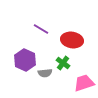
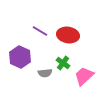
purple line: moved 1 px left, 2 px down
red ellipse: moved 4 px left, 5 px up
purple hexagon: moved 5 px left, 3 px up
pink trapezoid: moved 7 px up; rotated 25 degrees counterclockwise
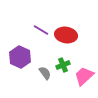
purple line: moved 1 px right, 1 px up
red ellipse: moved 2 px left
green cross: moved 2 px down; rotated 32 degrees clockwise
gray semicircle: rotated 120 degrees counterclockwise
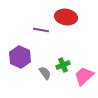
purple line: rotated 21 degrees counterclockwise
red ellipse: moved 18 px up
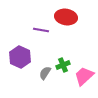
gray semicircle: rotated 112 degrees counterclockwise
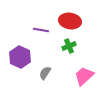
red ellipse: moved 4 px right, 4 px down
green cross: moved 6 px right, 19 px up
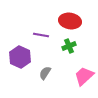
purple line: moved 5 px down
